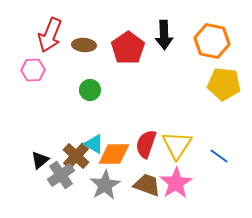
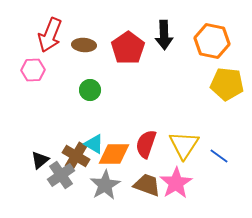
yellow pentagon: moved 3 px right
yellow triangle: moved 7 px right
brown cross: rotated 12 degrees counterclockwise
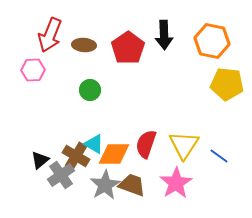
brown trapezoid: moved 15 px left
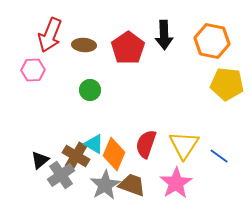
orange diamond: rotated 68 degrees counterclockwise
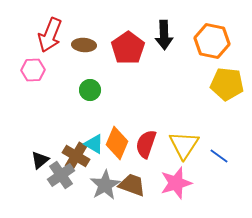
orange diamond: moved 3 px right, 11 px up
pink star: rotated 16 degrees clockwise
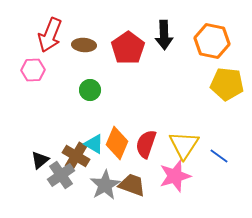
pink star: moved 1 px left, 7 px up
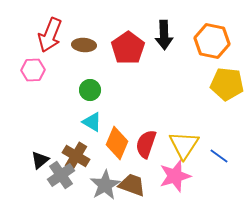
cyan triangle: moved 2 px left, 22 px up
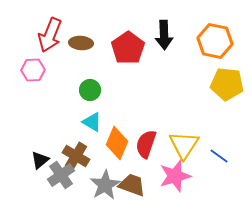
orange hexagon: moved 3 px right
brown ellipse: moved 3 px left, 2 px up
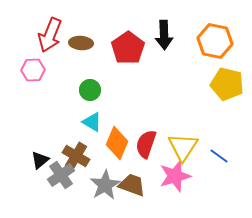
yellow pentagon: rotated 8 degrees clockwise
yellow triangle: moved 1 px left, 2 px down
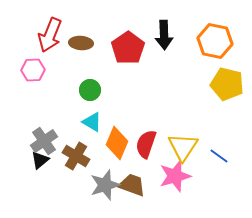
gray cross: moved 17 px left, 34 px up
gray star: rotated 12 degrees clockwise
